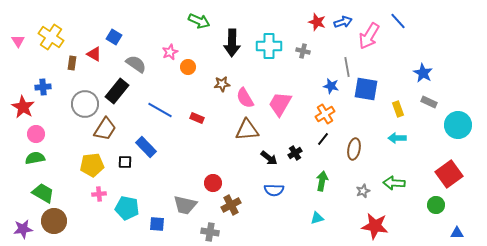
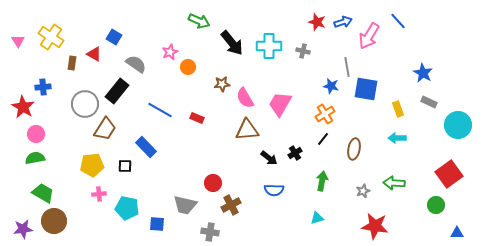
black arrow at (232, 43): rotated 40 degrees counterclockwise
black square at (125, 162): moved 4 px down
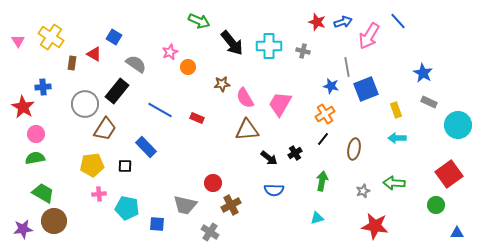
blue square at (366, 89): rotated 30 degrees counterclockwise
yellow rectangle at (398, 109): moved 2 px left, 1 px down
gray cross at (210, 232): rotated 24 degrees clockwise
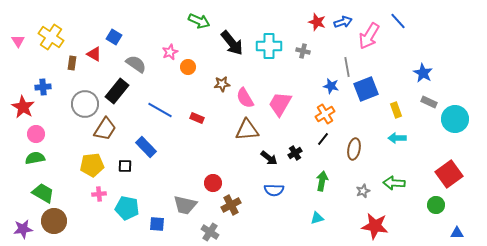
cyan circle at (458, 125): moved 3 px left, 6 px up
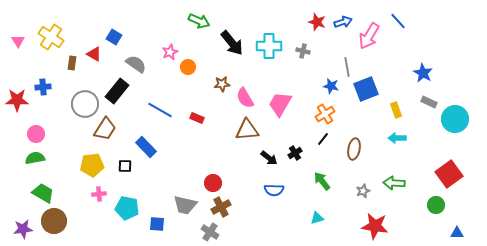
red star at (23, 107): moved 6 px left, 7 px up; rotated 30 degrees counterclockwise
green arrow at (322, 181): rotated 48 degrees counterclockwise
brown cross at (231, 205): moved 10 px left, 2 px down
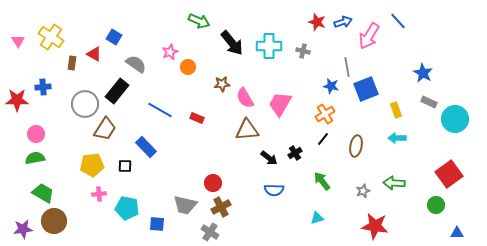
brown ellipse at (354, 149): moved 2 px right, 3 px up
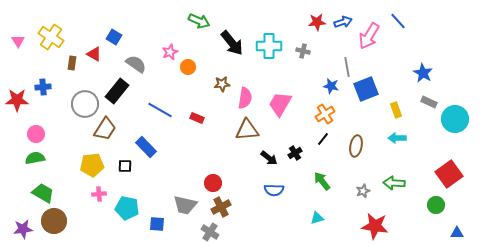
red star at (317, 22): rotated 24 degrees counterclockwise
pink semicircle at (245, 98): rotated 140 degrees counterclockwise
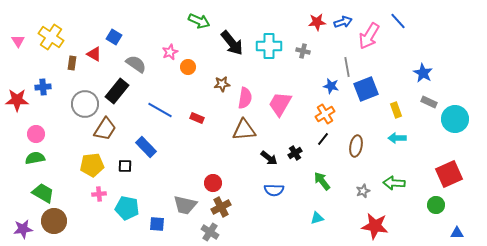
brown triangle at (247, 130): moved 3 px left
red square at (449, 174): rotated 12 degrees clockwise
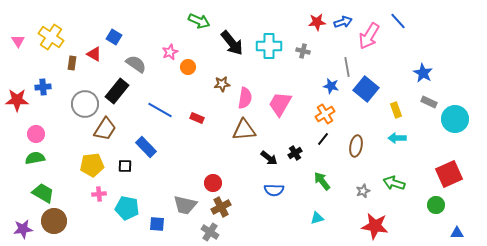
blue square at (366, 89): rotated 30 degrees counterclockwise
green arrow at (394, 183): rotated 15 degrees clockwise
